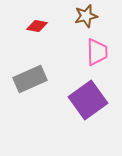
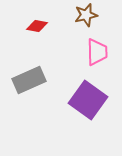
brown star: moved 1 px up
gray rectangle: moved 1 px left, 1 px down
purple square: rotated 18 degrees counterclockwise
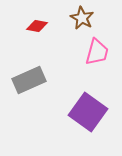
brown star: moved 4 px left, 3 px down; rotated 30 degrees counterclockwise
pink trapezoid: rotated 16 degrees clockwise
purple square: moved 12 px down
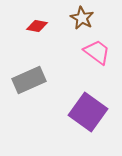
pink trapezoid: rotated 68 degrees counterclockwise
